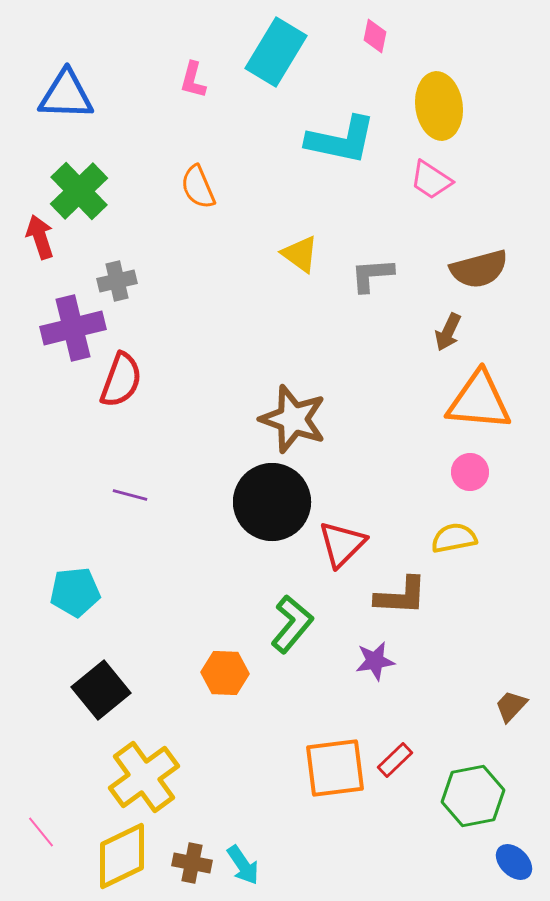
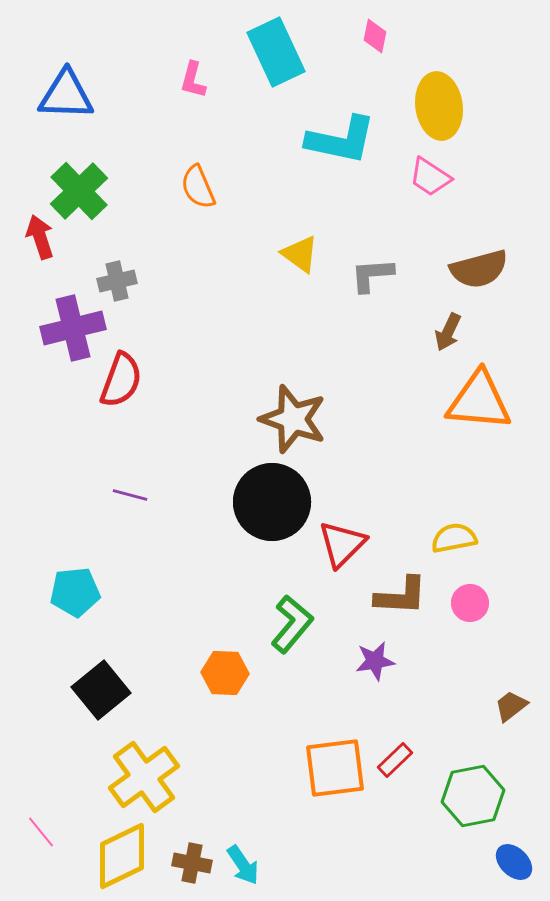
cyan rectangle: rotated 56 degrees counterclockwise
pink trapezoid: moved 1 px left, 3 px up
pink circle: moved 131 px down
brown trapezoid: rotated 9 degrees clockwise
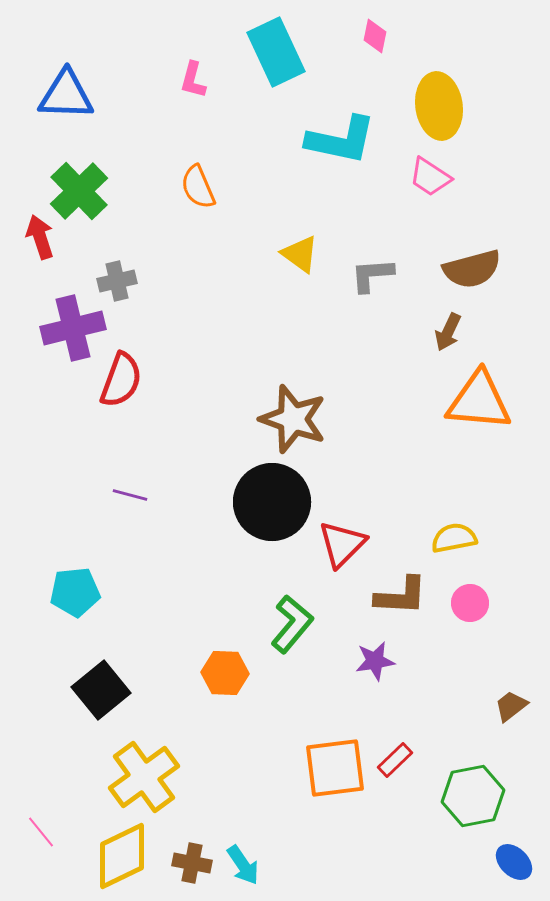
brown semicircle: moved 7 px left
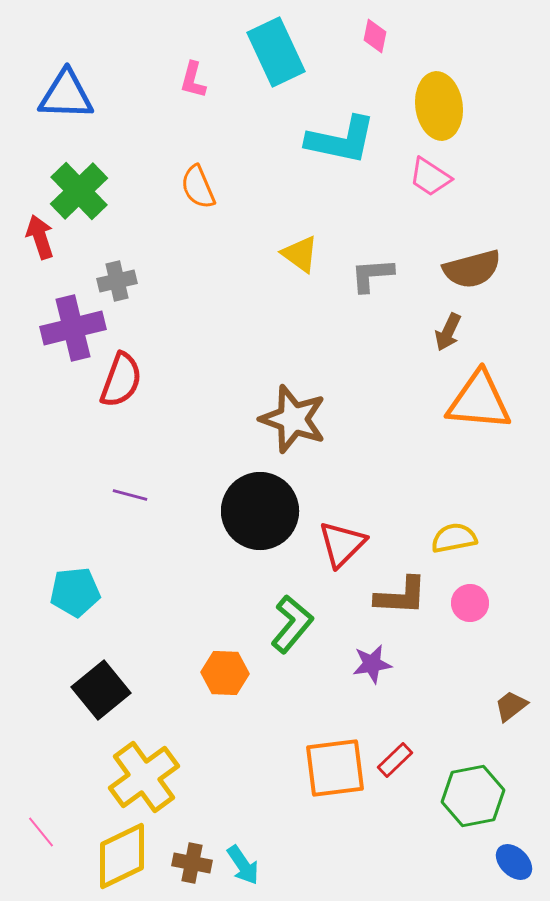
black circle: moved 12 px left, 9 px down
purple star: moved 3 px left, 3 px down
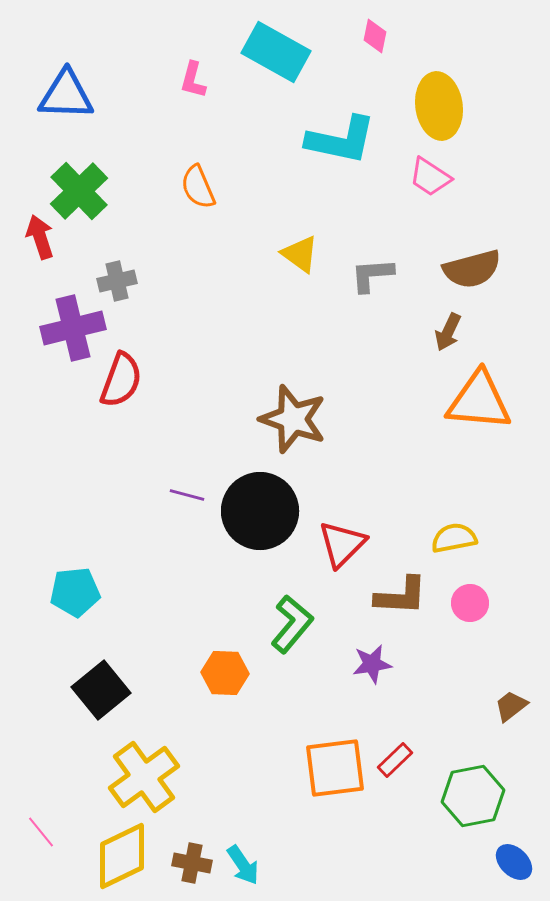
cyan rectangle: rotated 36 degrees counterclockwise
purple line: moved 57 px right
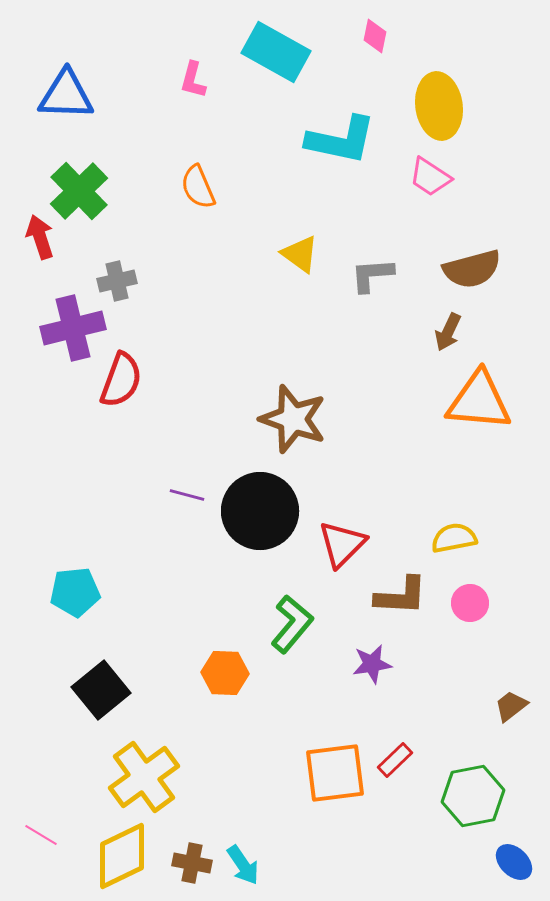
orange square: moved 5 px down
pink line: moved 3 px down; rotated 20 degrees counterclockwise
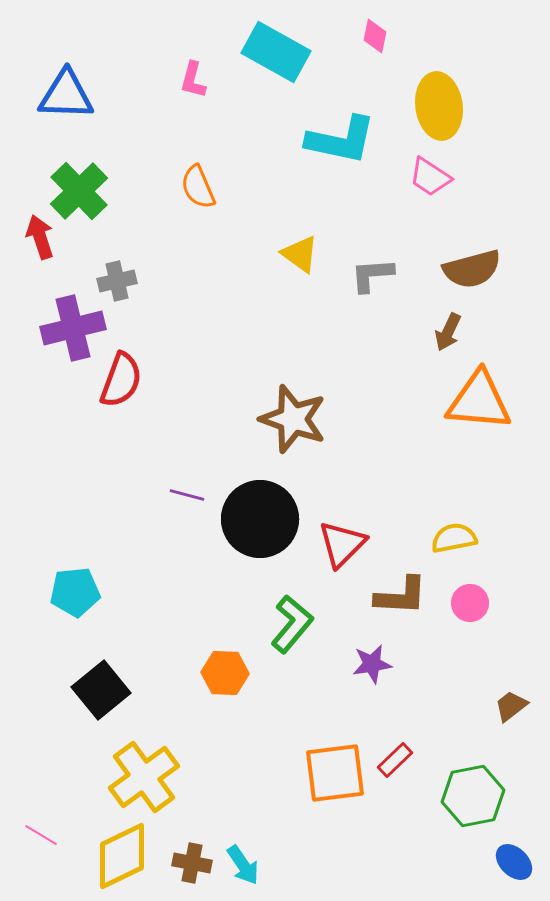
black circle: moved 8 px down
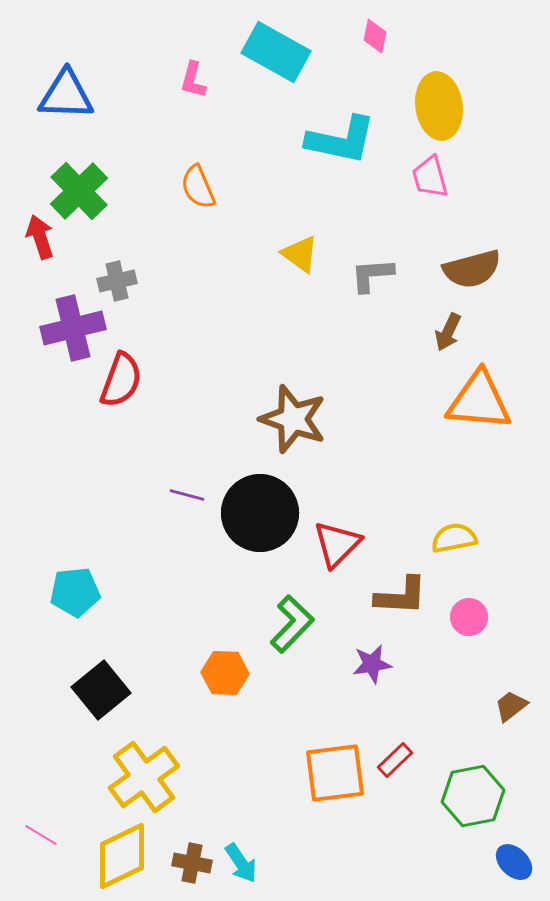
pink trapezoid: rotated 42 degrees clockwise
black circle: moved 6 px up
red triangle: moved 5 px left
pink circle: moved 1 px left, 14 px down
green L-shape: rotated 4 degrees clockwise
cyan arrow: moved 2 px left, 2 px up
